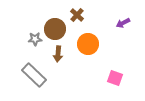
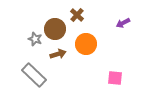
gray star: rotated 24 degrees clockwise
orange circle: moved 2 px left
brown arrow: rotated 112 degrees counterclockwise
pink square: rotated 14 degrees counterclockwise
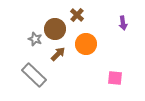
purple arrow: rotated 72 degrees counterclockwise
brown arrow: rotated 28 degrees counterclockwise
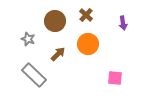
brown cross: moved 9 px right
brown circle: moved 8 px up
gray star: moved 7 px left
orange circle: moved 2 px right
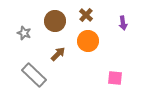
gray star: moved 4 px left, 6 px up
orange circle: moved 3 px up
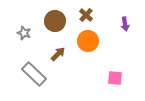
purple arrow: moved 2 px right, 1 px down
gray rectangle: moved 1 px up
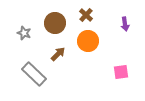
brown circle: moved 2 px down
pink square: moved 6 px right, 6 px up; rotated 14 degrees counterclockwise
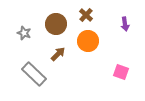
brown circle: moved 1 px right, 1 px down
pink square: rotated 28 degrees clockwise
